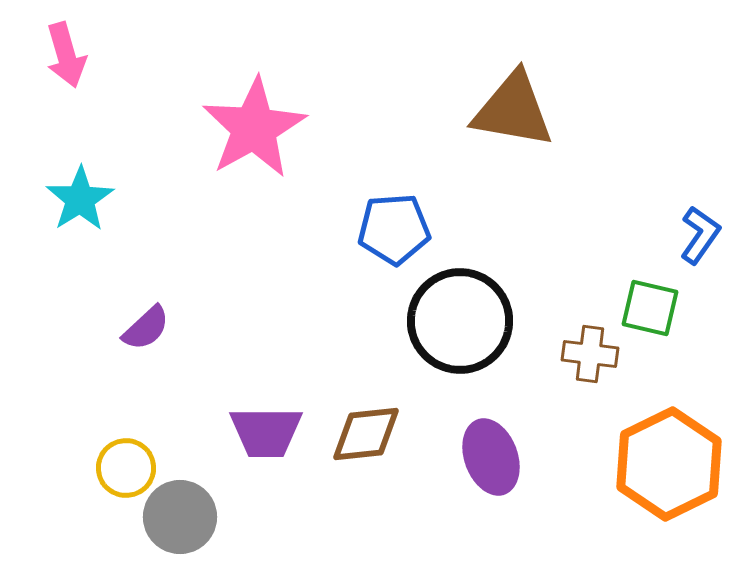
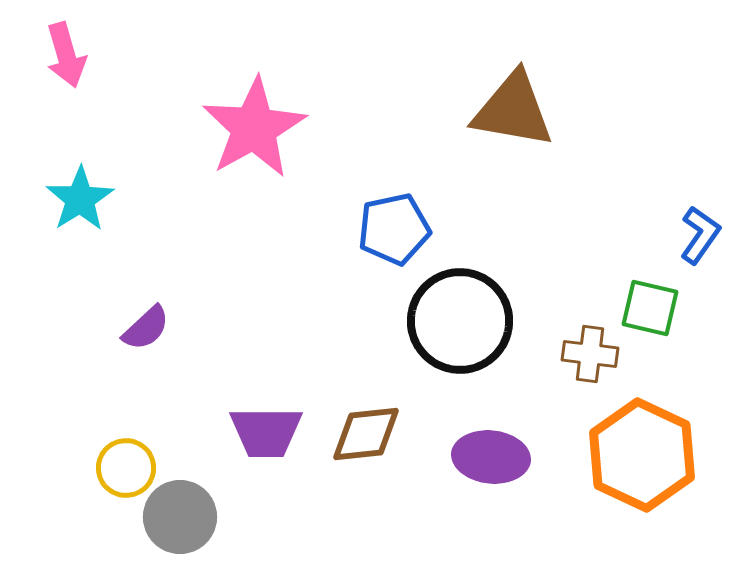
blue pentagon: rotated 8 degrees counterclockwise
purple ellipse: rotated 64 degrees counterclockwise
orange hexagon: moved 27 px left, 9 px up; rotated 9 degrees counterclockwise
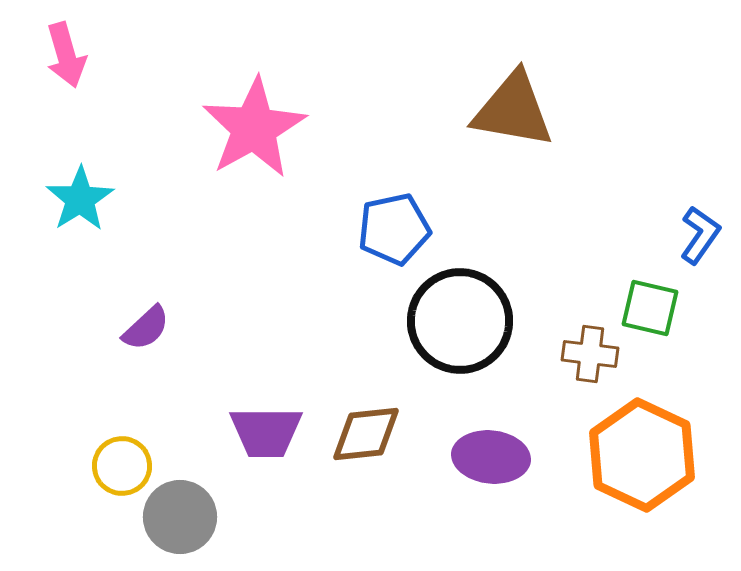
yellow circle: moved 4 px left, 2 px up
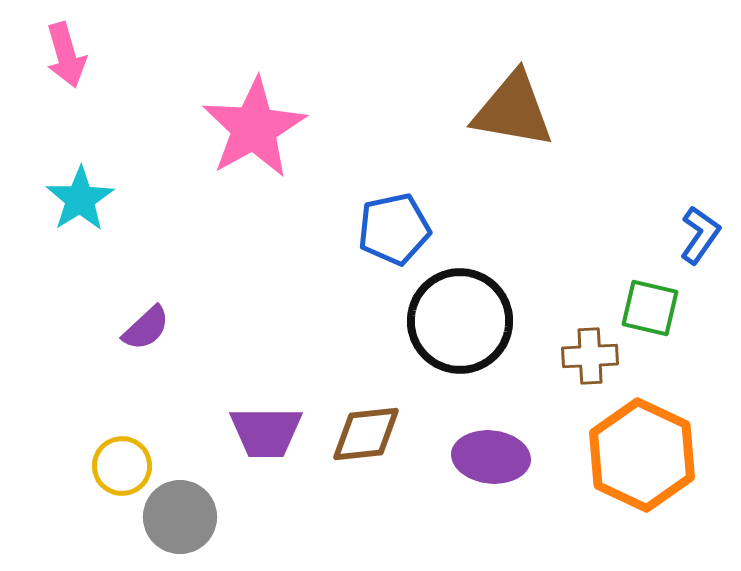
brown cross: moved 2 px down; rotated 10 degrees counterclockwise
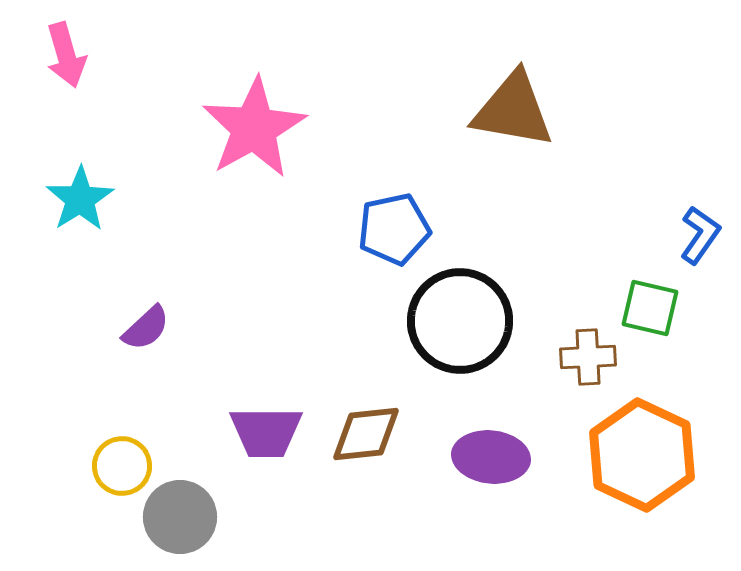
brown cross: moved 2 px left, 1 px down
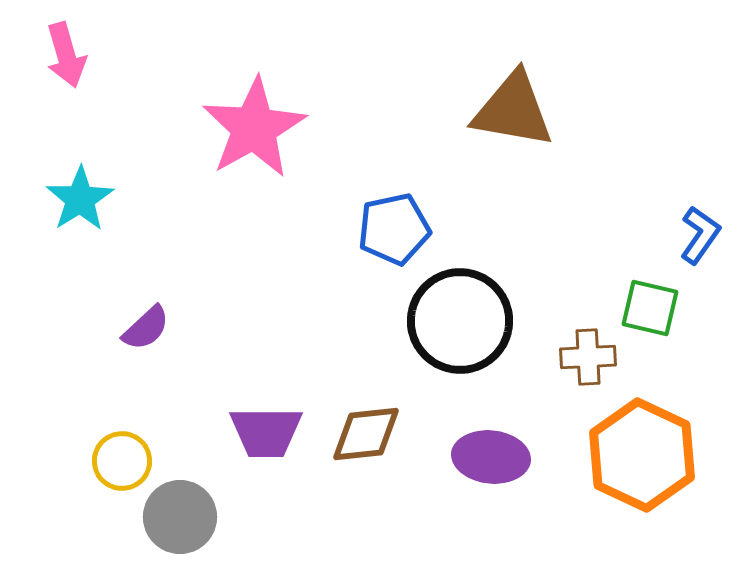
yellow circle: moved 5 px up
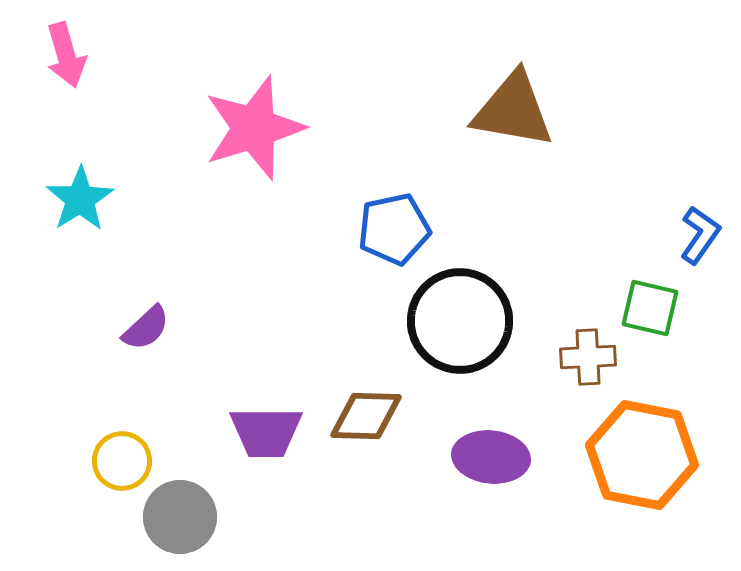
pink star: rotated 12 degrees clockwise
brown diamond: moved 18 px up; rotated 8 degrees clockwise
orange hexagon: rotated 14 degrees counterclockwise
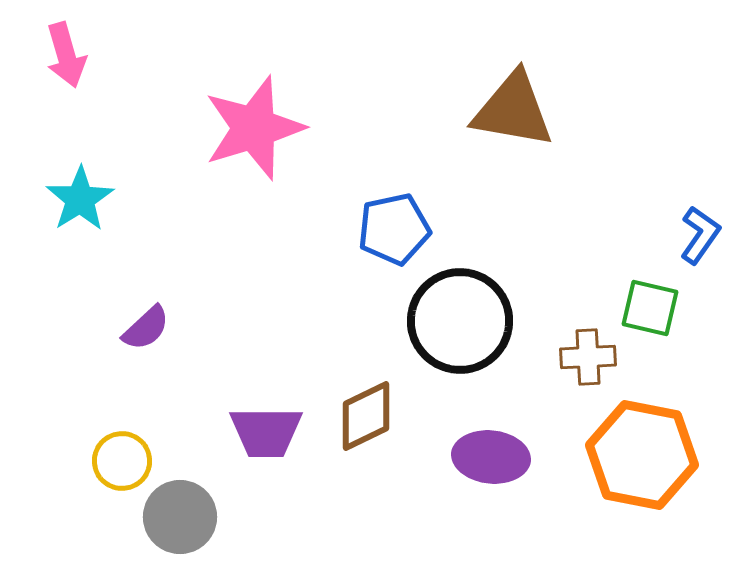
brown diamond: rotated 28 degrees counterclockwise
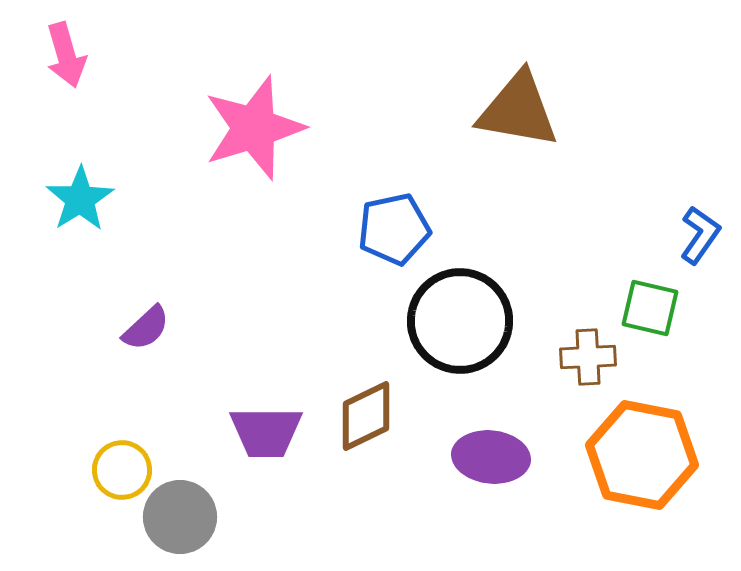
brown triangle: moved 5 px right
yellow circle: moved 9 px down
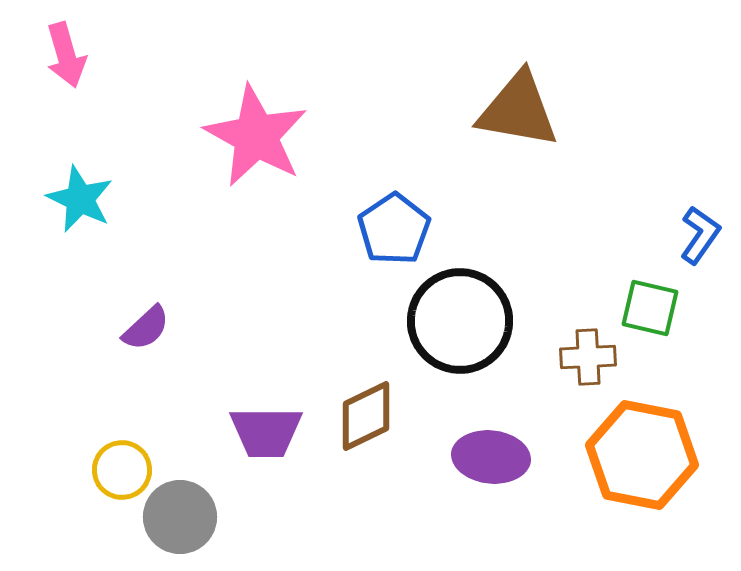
pink star: moved 2 px right, 8 px down; rotated 26 degrees counterclockwise
cyan star: rotated 14 degrees counterclockwise
blue pentagon: rotated 22 degrees counterclockwise
